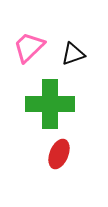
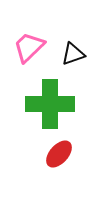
red ellipse: rotated 20 degrees clockwise
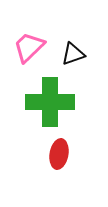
green cross: moved 2 px up
red ellipse: rotated 32 degrees counterclockwise
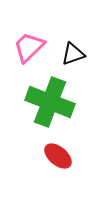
green cross: rotated 21 degrees clockwise
red ellipse: moved 1 px left, 2 px down; rotated 60 degrees counterclockwise
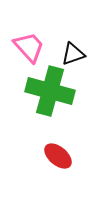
pink trapezoid: rotated 92 degrees clockwise
green cross: moved 11 px up; rotated 6 degrees counterclockwise
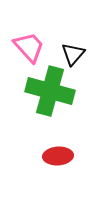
black triangle: rotated 30 degrees counterclockwise
red ellipse: rotated 44 degrees counterclockwise
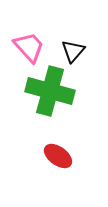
black triangle: moved 3 px up
red ellipse: rotated 40 degrees clockwise
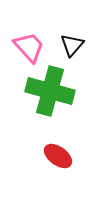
black triangle: moved 1 px left, 6 px up
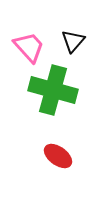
black triangle: moved 1 px right, 4 px up
green cross: moved 3 px right, 1 px up
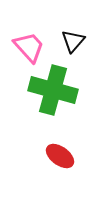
red ellipse: moved 2 px right
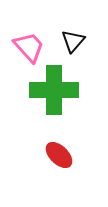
green cross: moved 1 px right; rotated 15 degrees counterclockwise
red ellipse: moved 1 px left, 1 px up; rotated 8 degrees clockwise
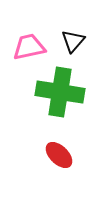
pink trapezoid: rotated 60 degrees counterclockwise
green cross: moved 6 px right, 2 px down; rotated 9 degrees clockwise
